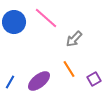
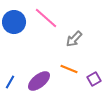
orange line: rotated 36 degrees counterclockwise
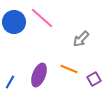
pink line: moved 4 px left
gray arrow: moved 7 px right
purple ellipse: moved 6 px up; rotated 30 degrees counterclockwise
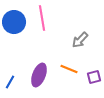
pink line: rotated 40 degrees clockwise
gray arrow: moved 1 px left, 1 px down
purple square: moved 2 px up; rotated 16 degrees clockwise
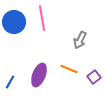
gray arrow: rotated 18 degrees counterclockwise
purple square: rotated 24 degrees counterclockwise
